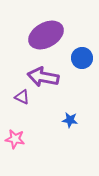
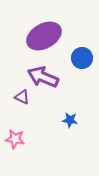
purple ellipse: moved 2 px left, 1 px down
purple arrow: rotated 12 degrees clockwise
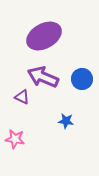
blue circle: moved 21 px down
blue star: moved 4 px left, 1 px down
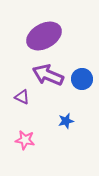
purple arrow: moved 5 px right, 2 px up
blue star: rotated 21 degrees counterclockwise
pink star: moved 10 px right, 1 px down
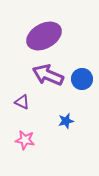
purple triangle: moved 5 px down
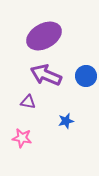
purple arrow: moved 2 px left
blue circle: moved 4 px right, 3 px up
purple triangle: moved 6 px right; rotated 14 degrees counterclockwise
pink star: moved 3 px left, 2 px up
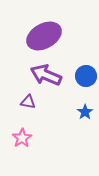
blue star: moved 19 px right, 9 px up; rotated 21 degrees counterclockwise
pink star: rotated 30 degrees clockwise
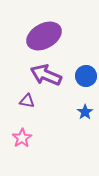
purple triangle: moved 1 px left, 1 px up
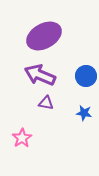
purple arrow: moved 6 px left
purple triangle: moved 19 px right, 2 px down
blue star: moved 1 px left, 1 px down; rotated 28 degrees counterclockwise
